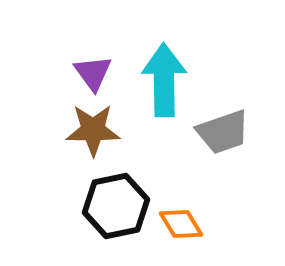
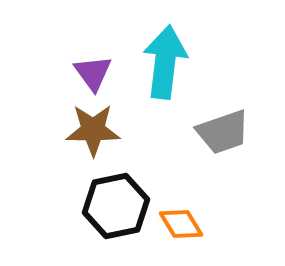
cyan arrow: moved 1 px right, 18 px up; rotated 8 degrees clockwise
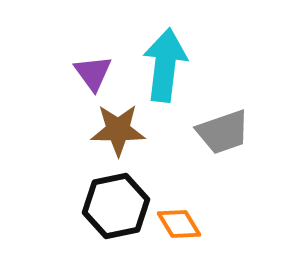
cyan arrow: moved 3 px down
brown star: moved 25 px right
orange diamond: moved 2 px left
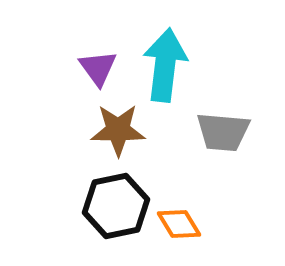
purple triangle: moved 5 px right, 5 px up
gray trapezoid: rotated 24 degrees clockwise
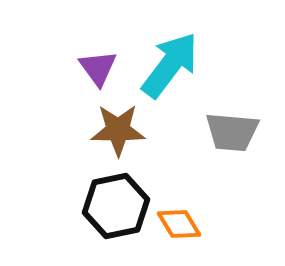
cyan arrow: moved 5 px right; rotated 30 degrees clockwise
gray trapezoid: moved 9 px right
